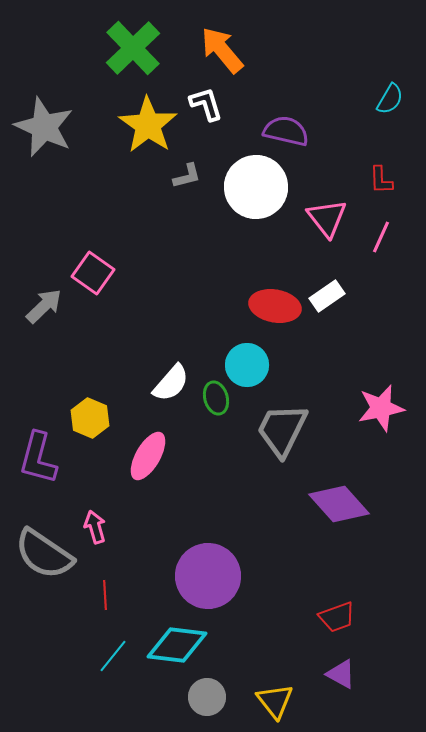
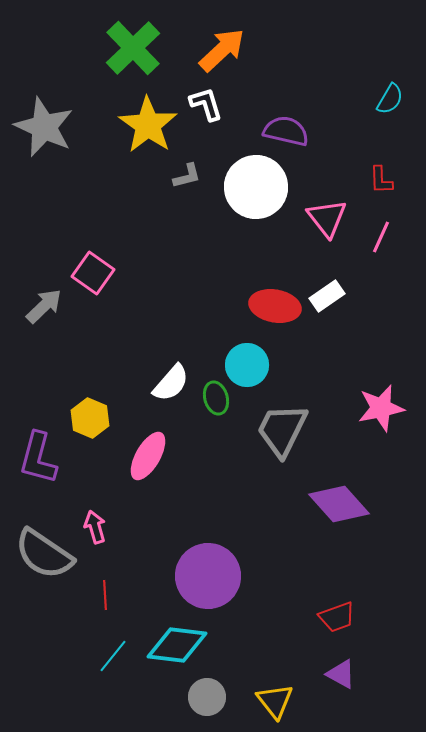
orange arrow: rotated 87 degrees clockwise
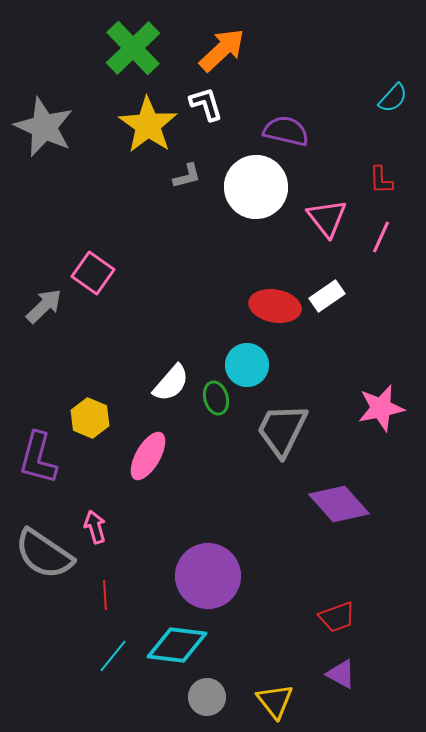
cyan semicircle: moved 3 px right, 1 px up; rotated 12 degrees clockwise
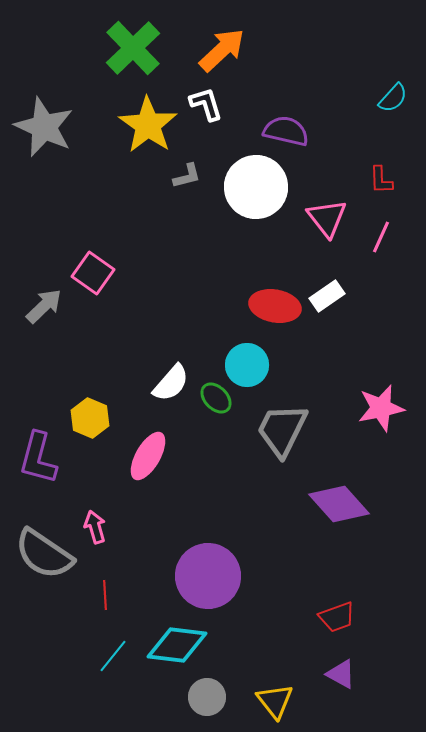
green ellipse: rotated 28 degrees counterclockwise
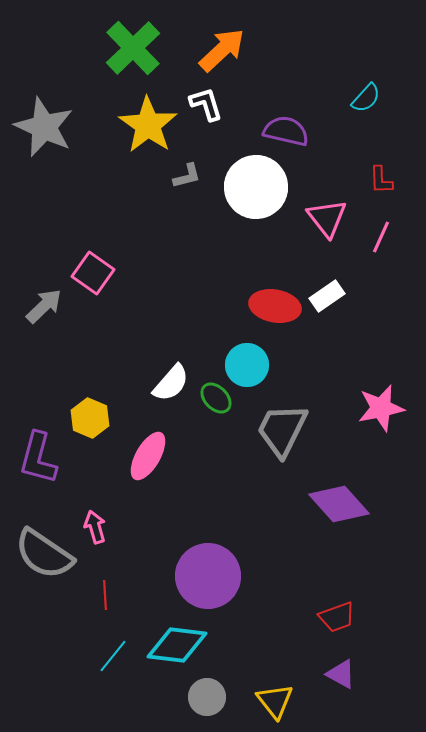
cyan semicircle: moved 27 px left
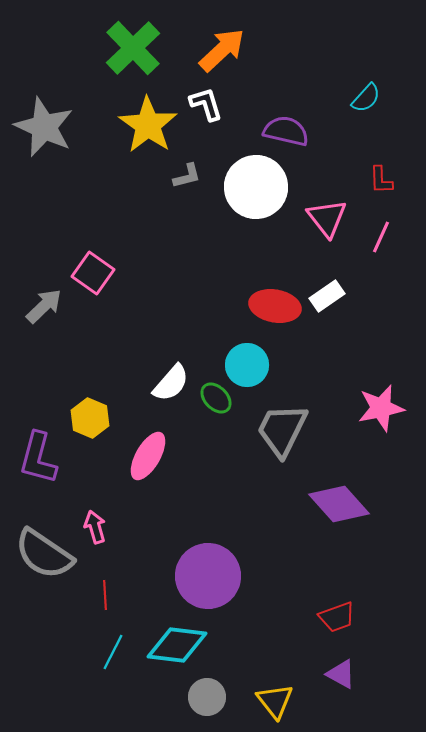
cyan line: moved 4 px up; rotated 12 degrees counterclockwise
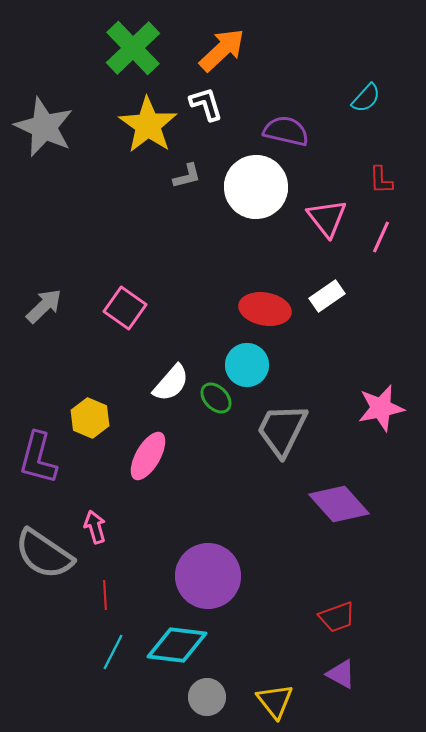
pink square: moved 32 px right, 35 px down
red ellipse: moved 10 px left, 3 px down
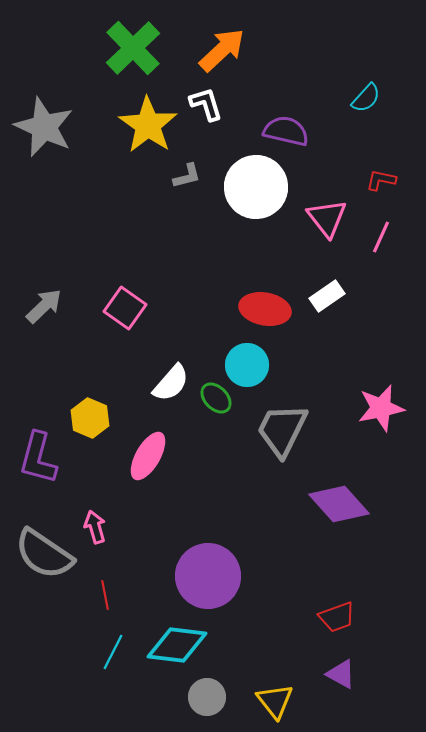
red L-shape: rotated 104 degrees clockwise
red line: rotated 8 degrees counterclockwise
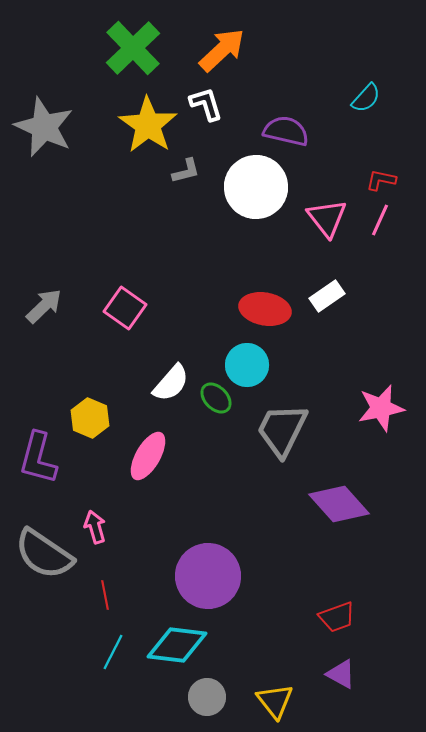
gray L-shape: moved 1 px left, 5 px up
pink line: moved 1 px left, 17 px up
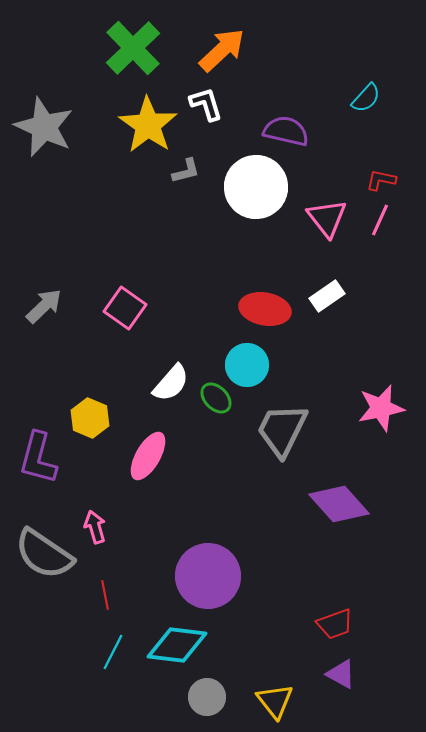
red trapezoid: moved 2 px left, 7 px down
